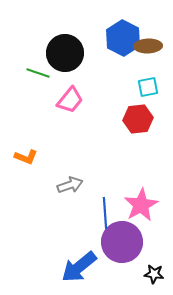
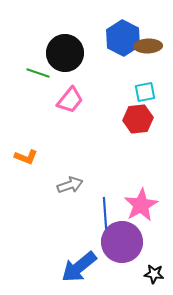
cyan square: moved 3 px left, 5 px down
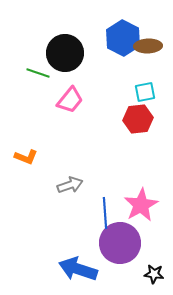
purple circle: moved 2 px left, 1 px down
blue arrow: moved 1 px left, 2 px down; rotated 57 degrees clockwise
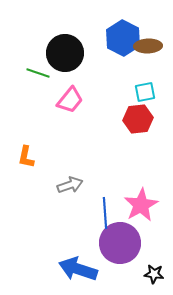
orange L-shape: rotated 80 degrees clockwise
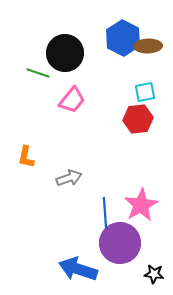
pink trapezoid: moved 2 px right
gray arrow: moved 1 px left, 7 px up
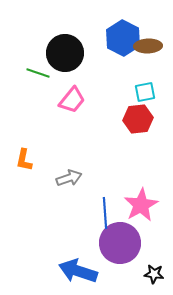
orange L-shape: moved 2 px left, 3 px down
blue arrow: moved 2 px down
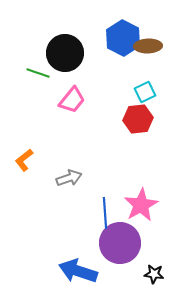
cyan square: rotated 15 degrees counterclockwise
orange L-shape: rotated 40 degrees clockwise
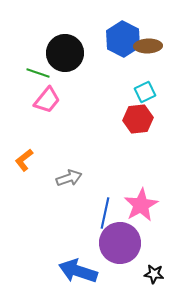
blue hexagon: moved 1 px down
pink trapezoid: moved 25 px left
blue line: rotated 16 degrees clockwise
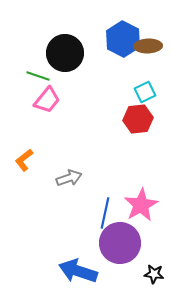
green line: moved 3 px down
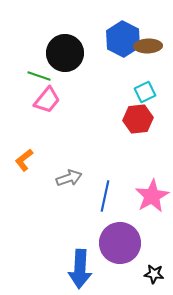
green line: moved 1 px right
pink star: moved 11 px right, 9 px up
blue line: moved 17 px up
blue arrow: moved 2 px right, 2 px up; rotated 105 degrees counterclockwise
